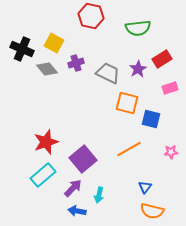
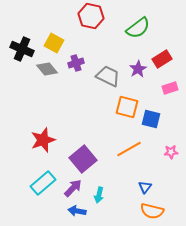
green semicircle: rotated 30 degrees counterclockwise
gray trapezoid: moved 3 px down
orange square: moved 4 px down
red star: moved 3 px left, 2 px up
cyan rectangle: moved 8 px down
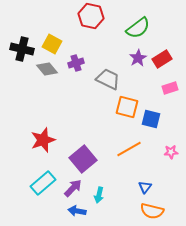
yellow square: moved 2 px left, 1 px down
black cross: rotated 10 degrees counterclockwise
purple star: moved 11 px up
gray trapezoid: moved 3 px down
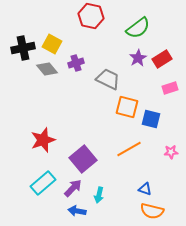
black cross: moved 1 px right, 1 px up; rotated 25 degrees counterclockwise
blue triangle: moved 2 px down; rotated 48 degrees counterclockwise
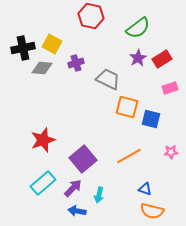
gray diamond: moved 5 px left, 1 px up; rotated 45 degrees counterclockwise
orange line: moved 7 px down
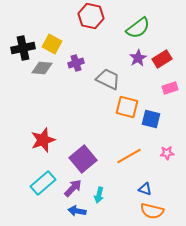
pink star: moved 4 px left, 1 px down
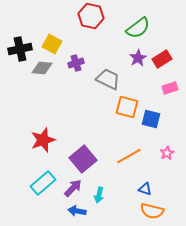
black cross: moved 3 px left, 1 px down
pink star: rotated 24 degrees counterclockwise
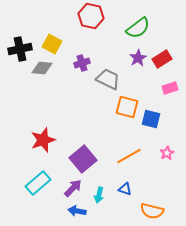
purple cross: moved 6 px right
cyan rectangle: moved 5 px left
blue triangle: moved 20 px left
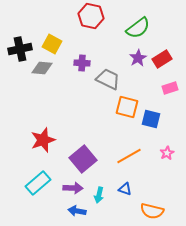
purple cross: rotated 21 degrees clockwise
purple arrow: rotated 48 degrees clockwise
